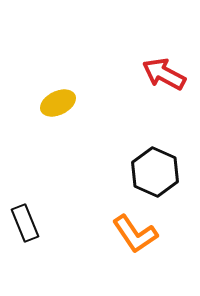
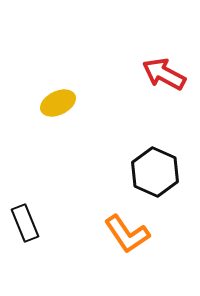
orange L-shape: moved 8 px left
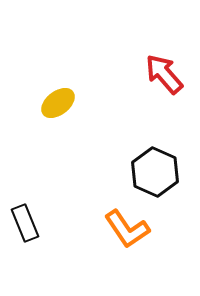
red arrow: rotated 21 degrees clockwise
yellow ellipse: rotated 12 degrees counterclockwise
orange L-shape: moved 5 px up
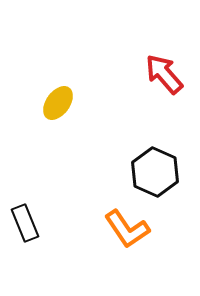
yellow ellipse: rotated 16 degrees counterclockwise
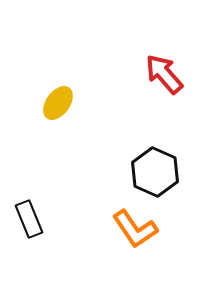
black rectangle: moved 4 px right, 4 px up
orange L-shape: moved 8 px right
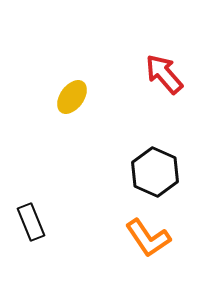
yellow ellipse: moved 14 px right, 6 px up
black rectangle: moved 2 px right, 3 px down
orange L-shape: moved 13 px right, 9 px down
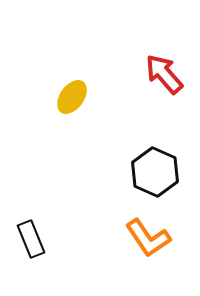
black rectangle: moved 17 px down
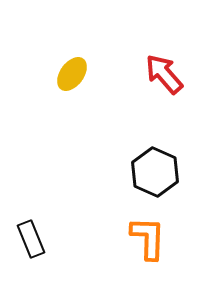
yellow ellipse: moved 23 px up
orange L-shape: rotated 144 degrees counterclockwise
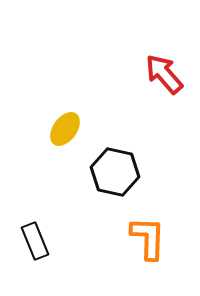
yellow ellipse: moved 7 px left, 55 px down
black hexagon: moved 40 px left; rotated 12 degrees counterclockwise
black rectangle: moved 4 px right, 2 px down
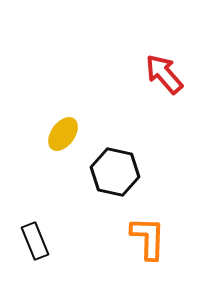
yellow ellipse: moved 2 px left, 5 px down
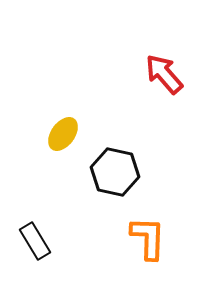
black rectangle: rotated 9 degrees counterclockwise
